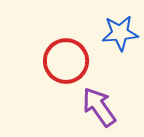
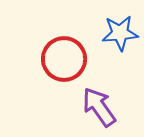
red circle: moved 2 px left, 2 px up
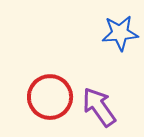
red circle: moved 14 px left, 38 px down
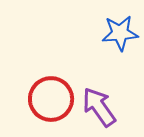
red circle: moved 1 px right, 2 px down
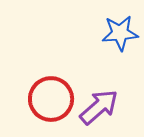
purple arrow: rotated 84 degrees clockwise
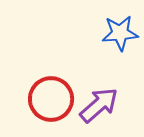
purple arrow: moved 2 px up
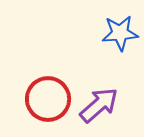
red circle: moved 3 px left
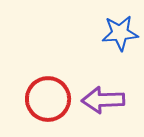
purple arrow: moved 4 px right, 5 px up; rotated 141 degrees counterclockwise
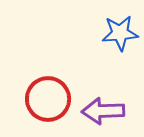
purple arrow: moved 11 px down
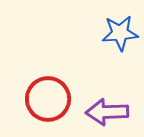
purple arrow: moved 4 px right, 1 px down
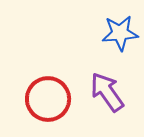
purple arrow: moved 20 px up; rotated 57 degrees clockwise
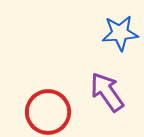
red circle: moved 13 px down
